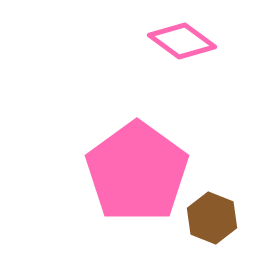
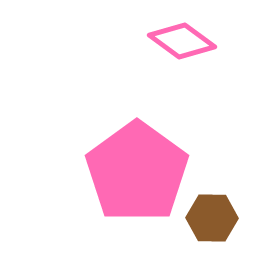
brown hexagon: rotated 21 degrees counterclockwise
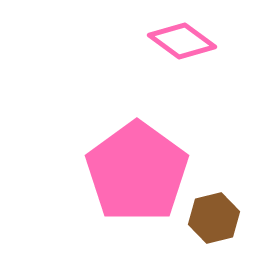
brown hexagon: moved 2 px right; rotated 15 degrees counterclockwise
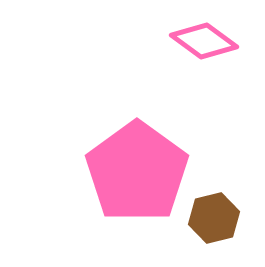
pink diamond: moved 22 px right
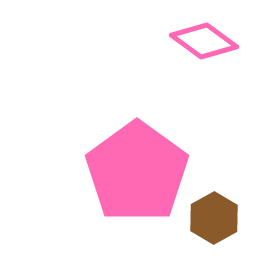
brown hexagon: rotated 15 degrees counterclockwise
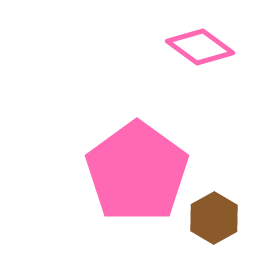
pink diamond: moved 4 px left, 6 px down
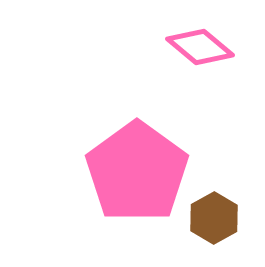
pink diamond: rotated 4 degrees clockwise
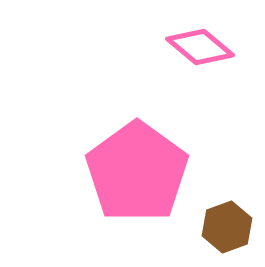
brown hexagon: moved 13 px right, 9 px down; rotated 9 degrees clockwise
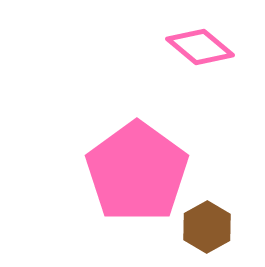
brown hexagon: moved 20 px left; rotated 9 degrees counterclockwise
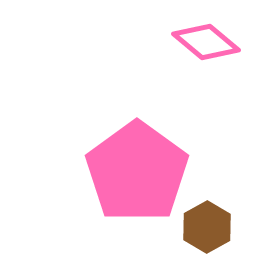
pink diamond: moved 6 px right, 5 px up
